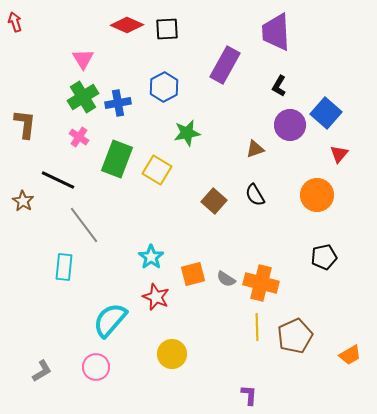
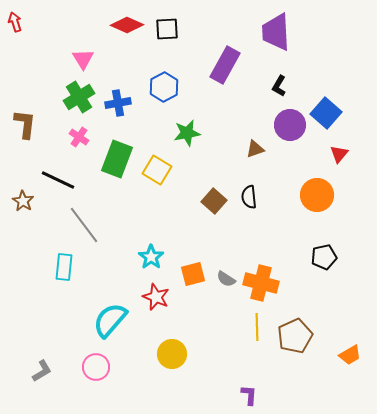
green cross: moved 4 px left
black semicircle: moved 6 px left, 2 px down; rotated 25 degrees clockwise
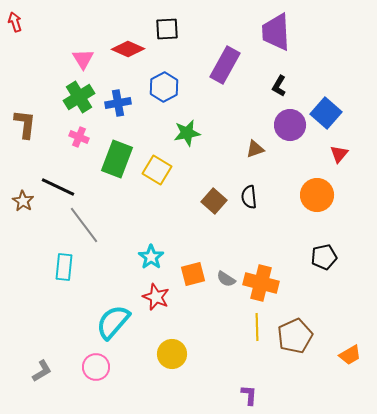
red diamond: moved 1 px right, 24 px down
pink cross: rotated 12 degrees counterclockwise
black line: moved 7 px down
cyan semicircle: moved 3 px right, 2 px down
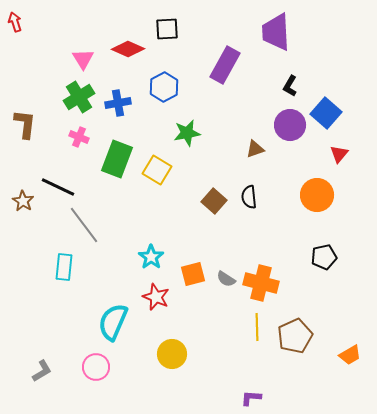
black L-shape: moved 11 px right
cyan semicircle: rotated 18 degrees counterclockwise
purple L-shape: moved 2 px right, 3 px down; rotated 90 degrees counterclockwise
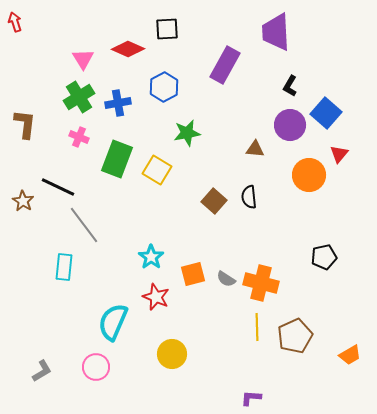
brown triangle: rotated 24 degrees clockwise
orange circle: moved 8 px left, 20 px up
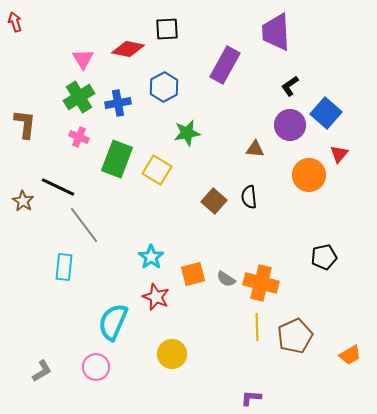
red diamond: rotated 12 degrees counterclockwise
black L-shape: rotated 25 degrees clockwise
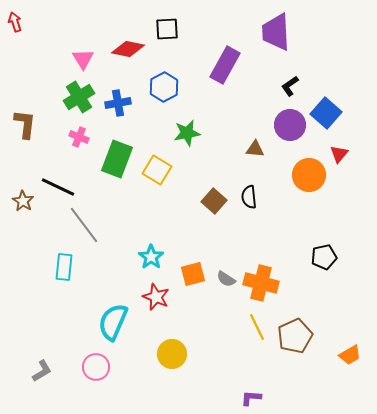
yellow line: rotated 24 degrees counterclockwise
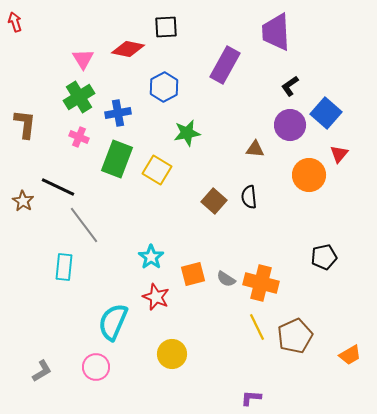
black square: moved 1 px left, 2 px up
blue cross: moved 10 px down
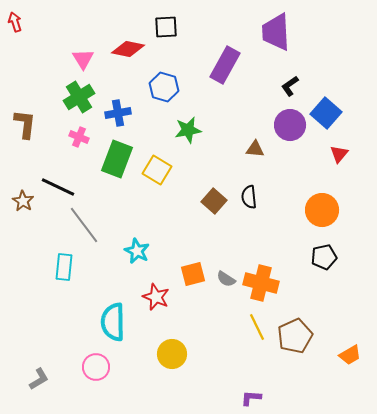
blue hexagon: rotated 16 degrees counterclockwise
green star: moved 1 px right, 3 px up
orange circle: moved 13 px right, 35 px down
cyan star: moved 14 px left, 6 px up; rotated 10 degrees counterclockwise
cyan semicircle: rotated 24 degrees counterclockwise
gray L-shape: moved 3 px left, 8 px down
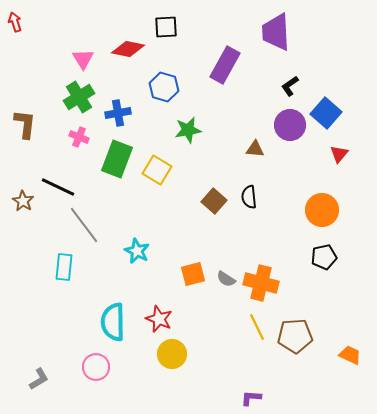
red star: moved 3 px right, 22 px down
brown pentagon: rotated 20 degrees clockwise
orange trapezoid: rotated 125 degrees counterclockwise
